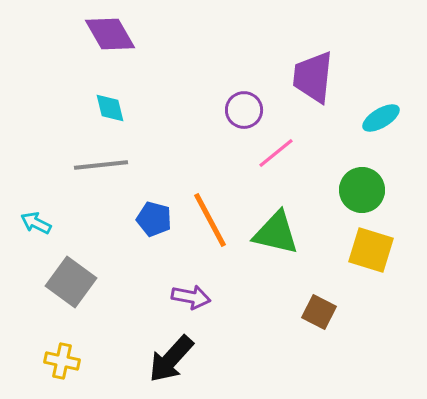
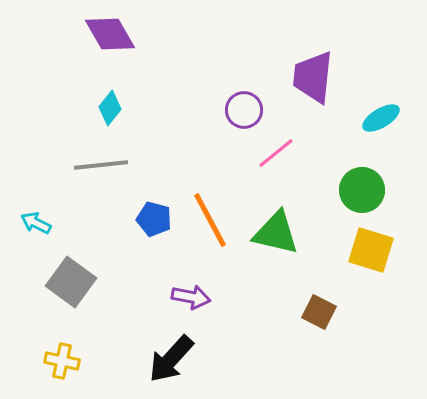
cyan diamond: rotated 52 degrees clockwise
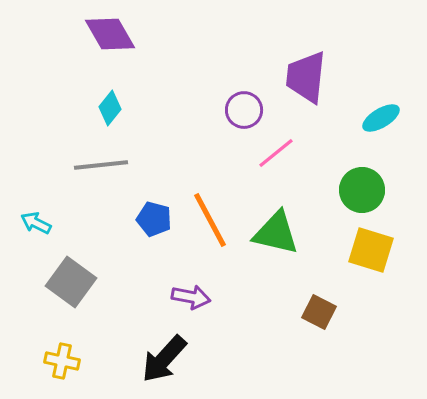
purple trapezoid: moved 7 px left
black arrow: moved 7 px left
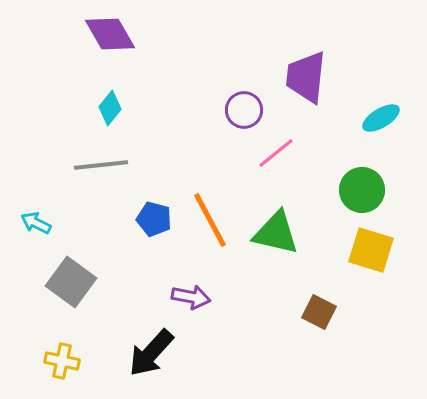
black arrow: moved 13 px left, 6 px up
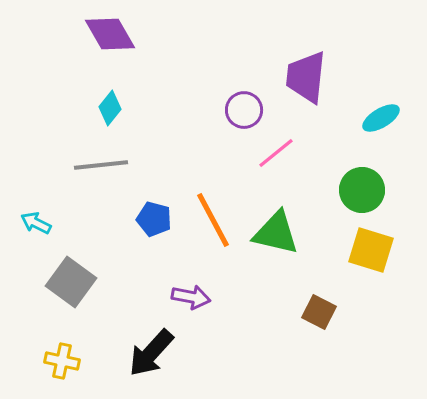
orange line: moved 3 px right
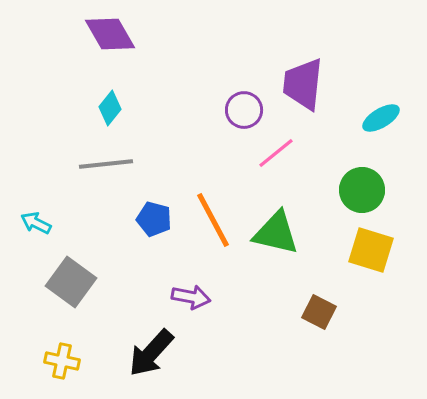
purple trapezoid: moved 3 px left, 7 px down
gray line: moved 5 px right, 1 px up
